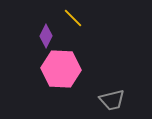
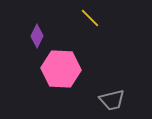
yellow line: moved 17 px right
purple diamond: moved 9 px left
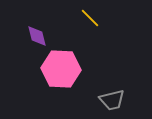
purple diamond: rotated 40 degrees counterclockwise
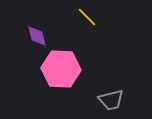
yellow line: moved 3 px left, 1 px up
gray trapezoid: moved 1 px left
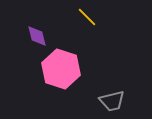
pink hexagon: rotated 15 degrees clockwise
gray trapezoid: moved 1 px right, 1 px down
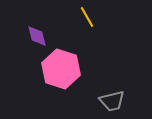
yellow line: rotated 15 degrees clockwise
